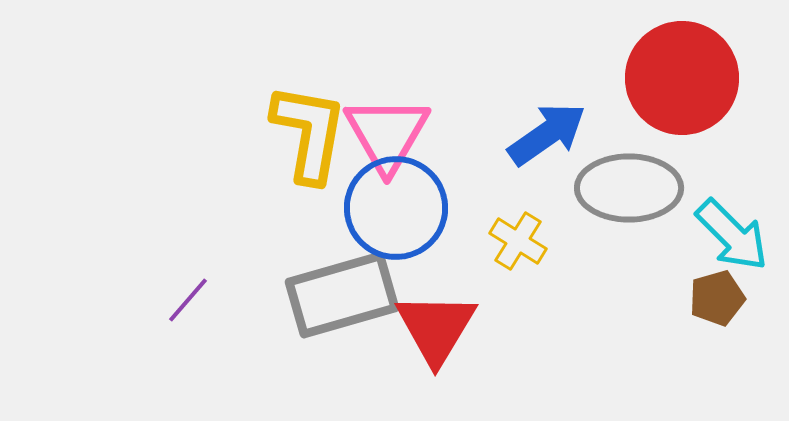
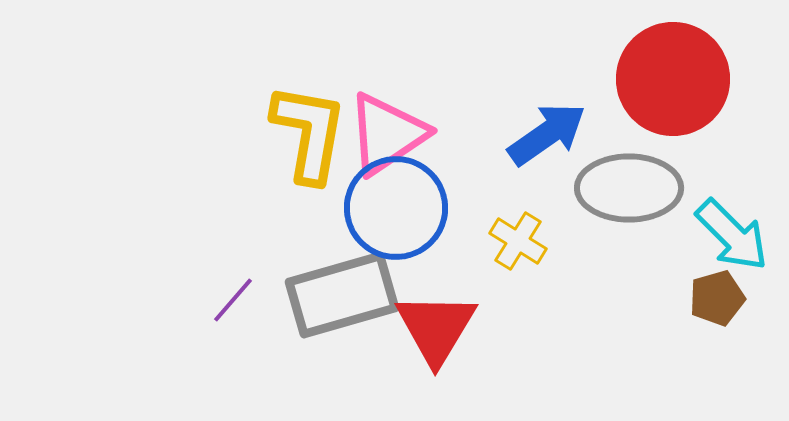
red circle: moved 9 px left, 1 px down
pink triangle: rotated 26 degrees clockwise
purple line: moved 45 px right
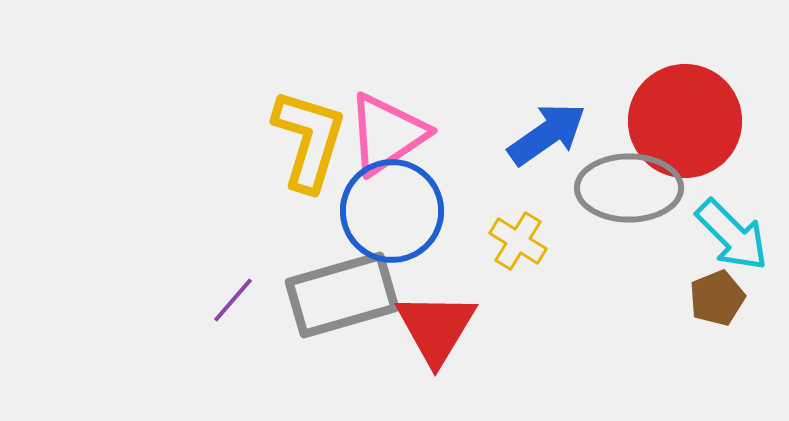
red circle: moved 12 px right, 42 px down
yellow L-shape: moved 7 px down; rotated 7 degrees clockwise
blue circle: moved 4 px left, 3 px down
brown pentagon: rotated 6 degrees counterclockwise
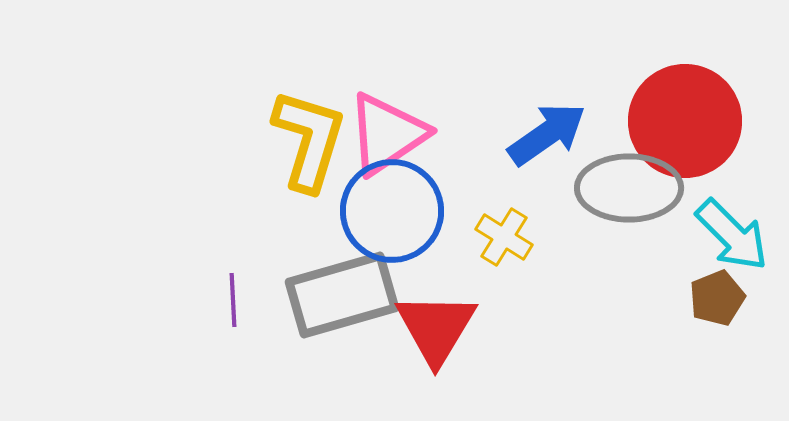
yellow cross: moved 14 px left, 4 px up
purple line: rotated 44 degrees counterclockwise
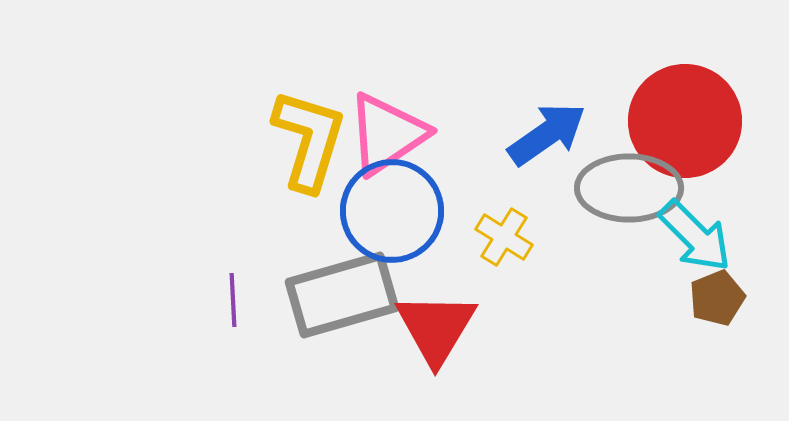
cyan arrow: moved 37 px left, 1 px down
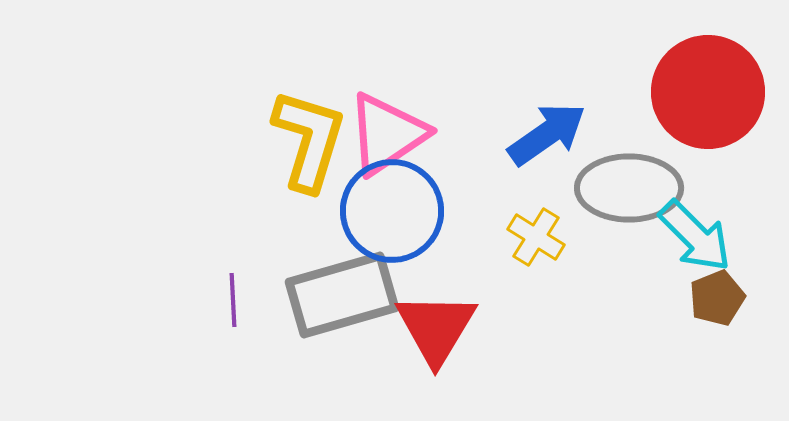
red circle: moved 23 px right, 29 px up
yellow cross: moved 32 px right
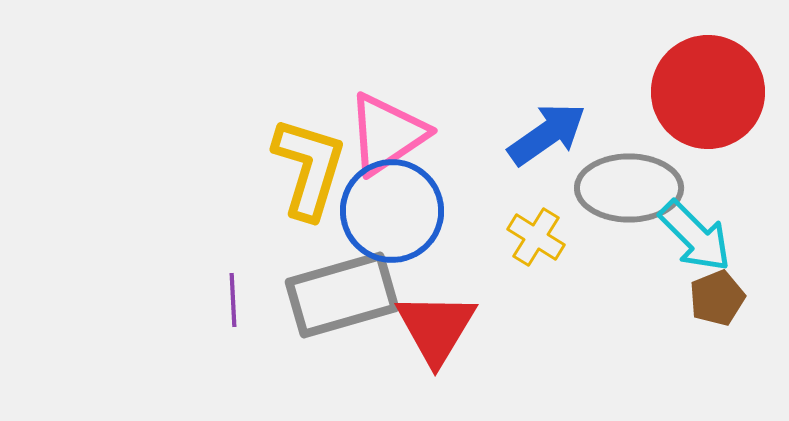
yellow L-shape: moved 28 px down
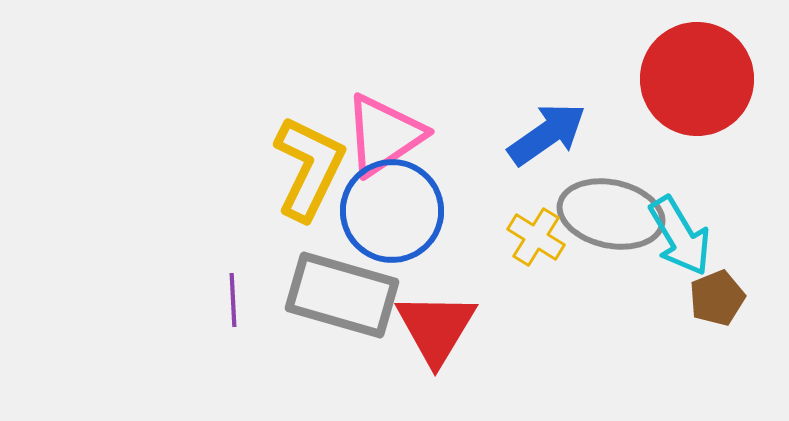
red circle: moved 11 px left, 13 px up
pink triangle: moved 3 px left, 1 px down
yellow L-shape: rotated 9 degrees clockwise
gray ellipse: moved 18 px left, 26 px down; rotated 12 degrees clockwise
cyan arrow: moved 15 px left; rotated 14 degrees clockwise
gray rectangle: rotated 32 degrees clockwise
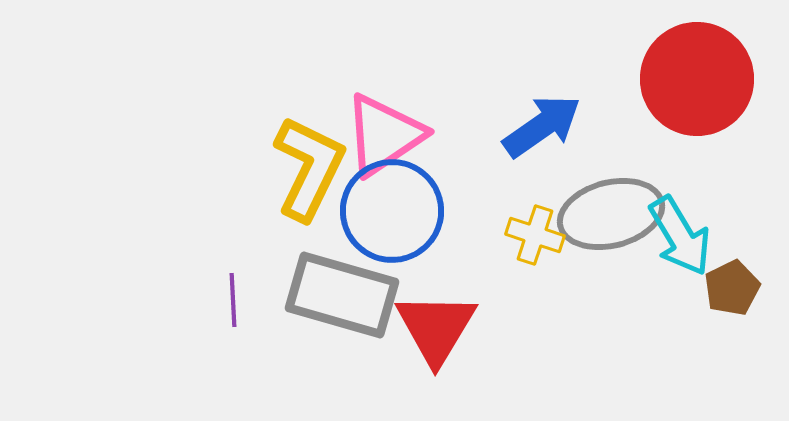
blue arrow: moved 5 px left, 8 px up
gray ellipse: rotated 26 degrees counterclockwise
yellow cross: moved 1 px left, 2 px up; rotated 14 degrees counterclockwise
brown pentagon: moved 15 px right, 10 px up; rotated 4 degrees counterclockwise
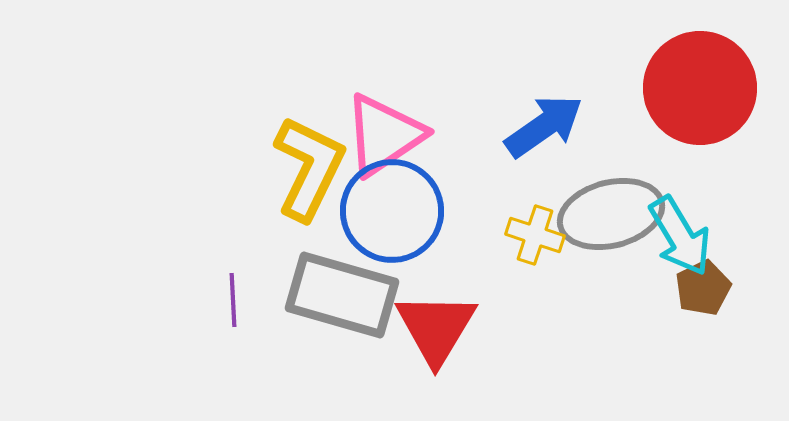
red circle: moved 3 px right, 9 px down
blue arrow: moved 2 px right
brown pentagon: moved 29 px left
